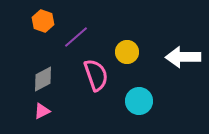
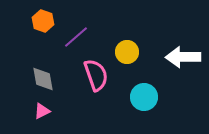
gray diamond: rotated 72 degrees counterclockwise
cyan circle: moved 5 px right, 4 px up
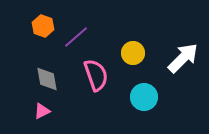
orange hexagon: moved 5 px down
yellow circle: moved 6 px right, 1 px down
white arrow: moved 1 px down; rotated 136 degrees clockwise
gray diamond: moved 4 px right
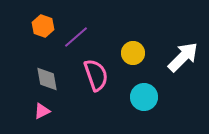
white arrow: moved 1 px up
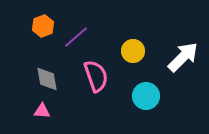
orange hexagon: rotated 20 degrees clockwise
yellow circle: moved 2 px up
pink semicircle: moved 1 px down
cyan circle: moved 2 px right, 1 px up
pink triangle: rotated 30 degrees clockwise
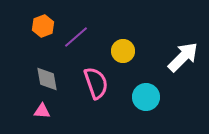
yellow circle: moved 10 px left
pink semicircle: moved 7 px down
cyan circle: moved 1 px down
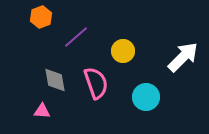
orange hexagon: moved 2 px left, 9 px up
gray diamond: moved 8 px right, 1 px down
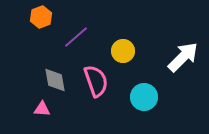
pink semicircle: moved 2 px up
cyan circle: moved 2 px left
pink triangle: moved 2 px up
